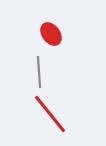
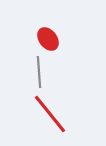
red ellipse: moved 3 px left, 5 px down
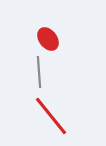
red line: moved 1 px right, 2 px down
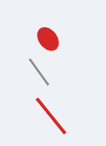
gray line: rotated 32 degrees counterclockwise
